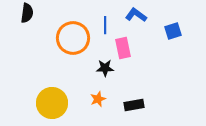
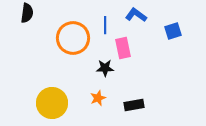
orange star: moved 1 px up
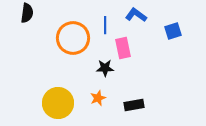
yellow circle: moved 6 px right
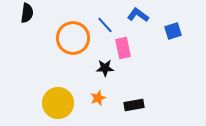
blue L-shape: moved 2 px right
blue line: rotated 42 degrees counterclockwise
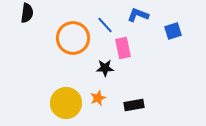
blue L-shape: rotated 15 degrees counterclockwise
yellow circle: moved 8 px right
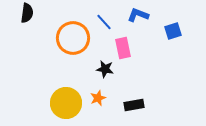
blue line: moved 1 px left, 3 px up
black star: moved 1 px down; rotated 12 degrees clockwise
